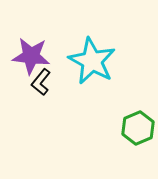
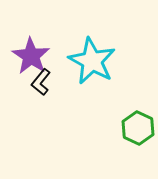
purple star: rotated 27 degrees clockwise
green hexagon: rotated 12 degrees counterclockwise
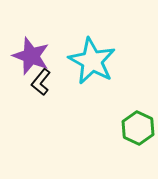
purple star: rotated 12 degrees counterclockwise
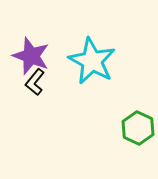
black L-shape: moved 6 px left
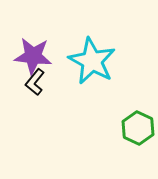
purple star: moved 2 px right; rotated 15 degrees counterclockwise
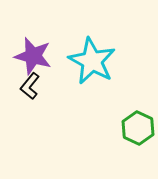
purple star: rotated 9 degrees clockwise
black L-shape: moved 5 px left, 4 px down
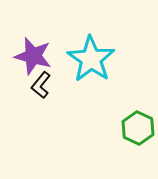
cyan star: moved 1 px left, 2 px up; rotated 6 degrees clockwise
black L-shape: moved 11 px right, 1 px up
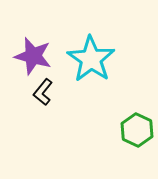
black L-shape: moved 2 px right, 7 px down
green hexagon: moved 1 px left, 2 px down
